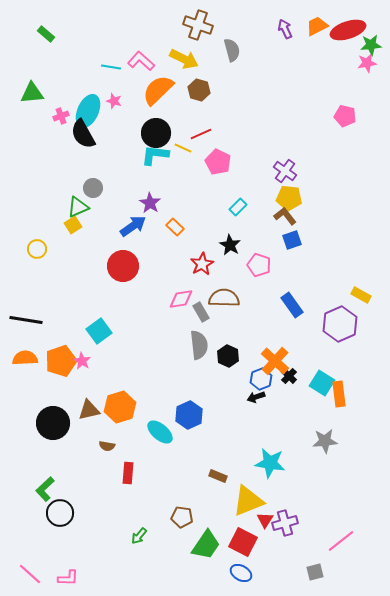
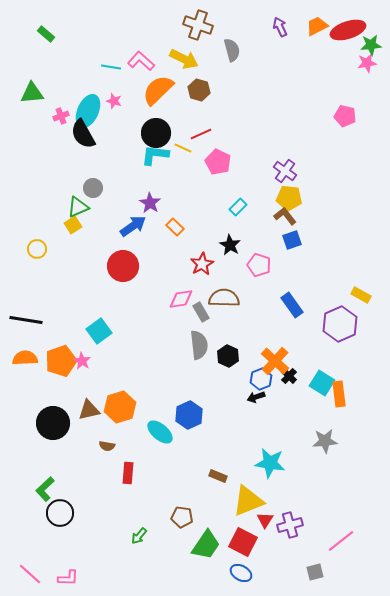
purple arrow at (285, 29): moved 5 px left, 2 px up
purple cross at (285, 523): moved 5 px right, 2 px down
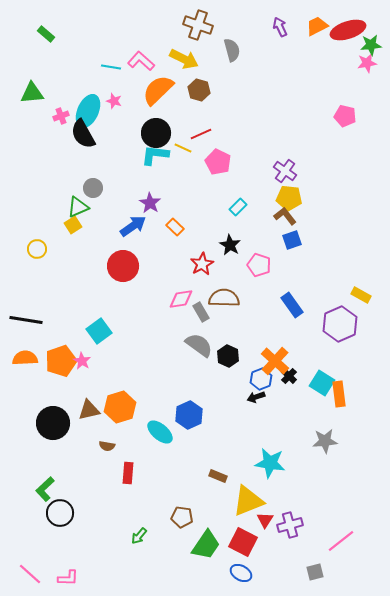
gray semicircle at (199, 345): rotated 48 degrees counterclockwise
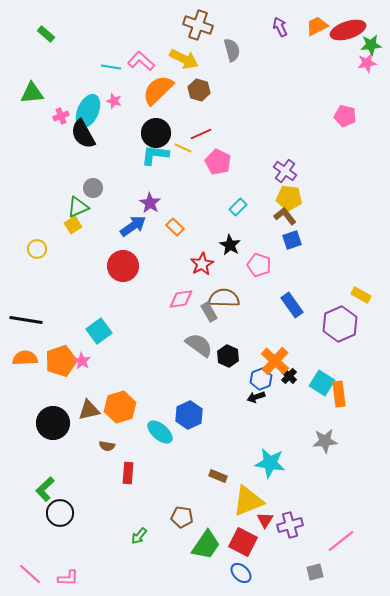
gray rectangle at (201, 312): moved 8 px right
blue ellipse at (241, 573): rotated 15 degrees clockwise
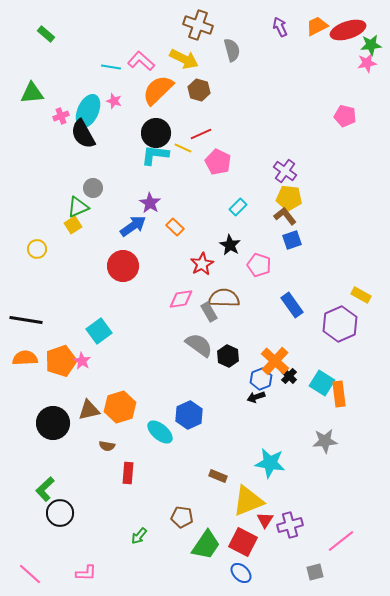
pink L-shape at (68, 578): moved 18 px right, 5 px up
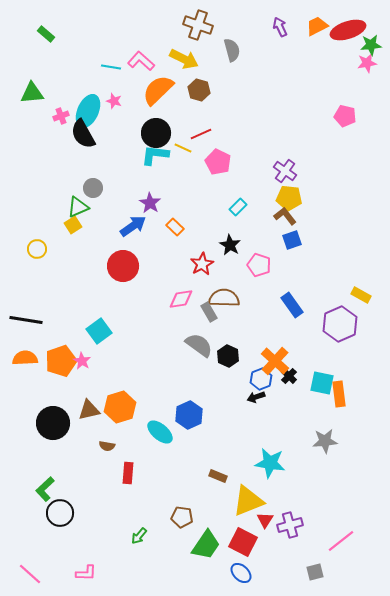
cyan square at (322, 383): rotated 20 degrees counterclockwise
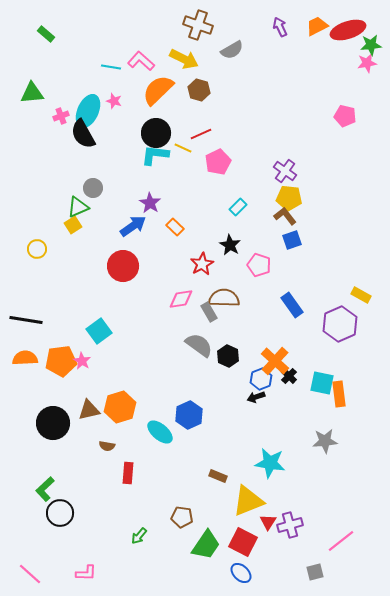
gray semicircle at (232, 50): rotated 75 degrees clockwise
pink pentagon at (218, 162): rotated 20 degrees clockwise
orange pentagon at (61, 361): rotated 12 degrees clockwise
red triangle at (265, 520): moved 3 px right, 2 px down
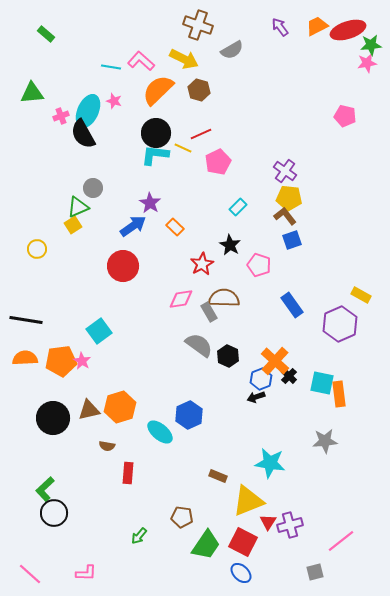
purple arrow at (280, 27): rotated 12 degrees counterclockwise
black circle at (53, 423): moved 5 px up
black circle at (60, 513): moved 6 px left
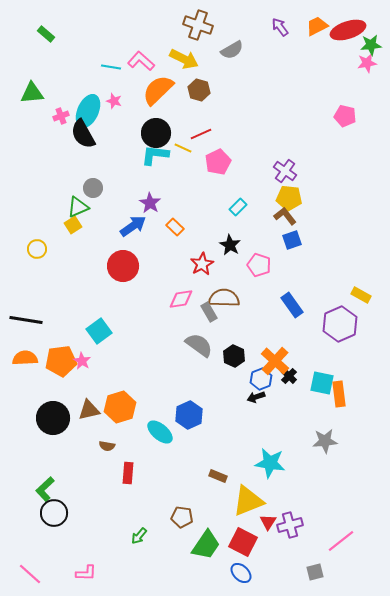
black hexagon at (228, 356): moved 6 px right
